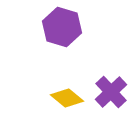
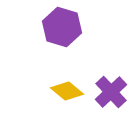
yellow diamond: moved 7 px up
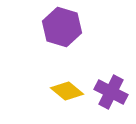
purple cross: rotated 20 degrees counterclockwise
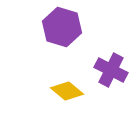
purple cross: moved 22 px up
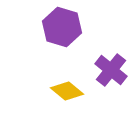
purple cross: rotated 12 degrees clockwise
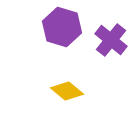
purple cross: moved 30 px up
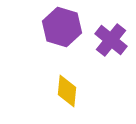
yellow diamond: rotated 56 degrees clockwise
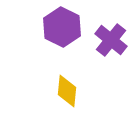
purple hexagon: rotated 9 degrees clockwise
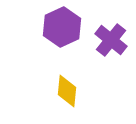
purple hexagon: rotated 9 degrees clockwise
